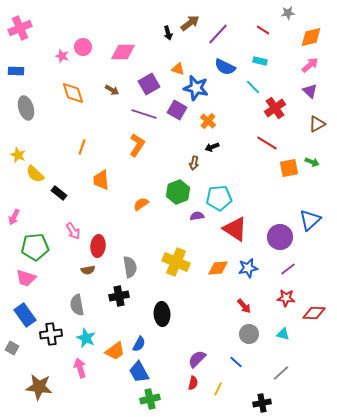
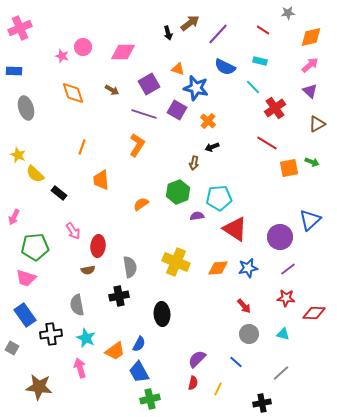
blue rectangle at (16, 71): moved 2 px left
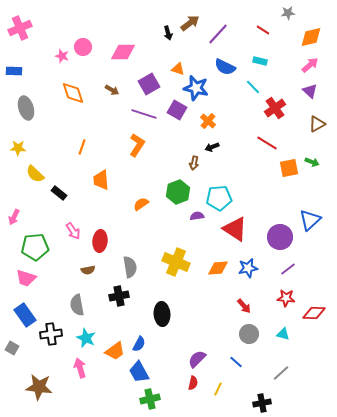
yellow star at (18, 155): moved 7 px up; rotated 21 degrees counterclockwise
red ellipse at (98, 246): moved 2 px right, 5 px up
